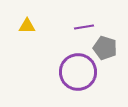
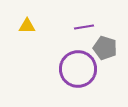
purple circle: moved 3 px up
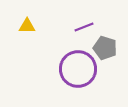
purple line: rotated 12 degrees counterclockwise
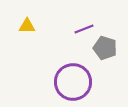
purple line: moved 2 px down
purple circle: moved 5 px left, 13 px down
